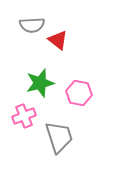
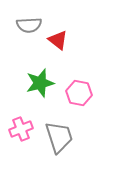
gray semicircle: moved 3 px left
pink cross: moved 3 px left, 13 px down
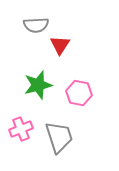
gray semicircle: moved 7 px right
red triangle: moved 2 px right, 5 px down; rotated 25 degrees clockwise
green star: moved 2 px left, 2 px down
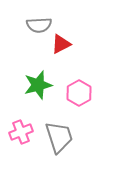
gray semicircle: moved 3 px right
red triangle: moved 1 px right, 1 px up; rotated 30 degrees clockwise
pink hexagon: rotated 20 degrees clockwise
pink cross: moved 3 px down
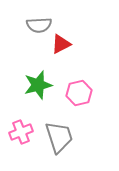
pink hexagon: rotated 15 degrees clockwise
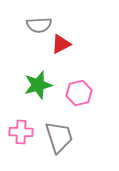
pink cross: rotated 25 degrees clockwise
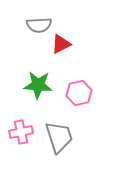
green star: rotated 20 degrees clockwise
pink cross: rotated 15 degrees counterclockwise
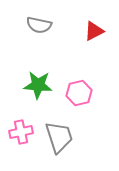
gray semicircle: rotated 15 degrees clockwise
red triangle: moved 33 px right, 13 px up
